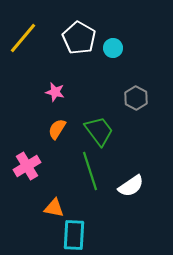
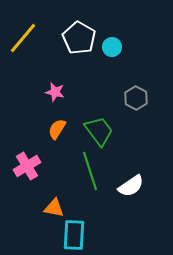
cyan circle: moved 1 px left, 1 px up
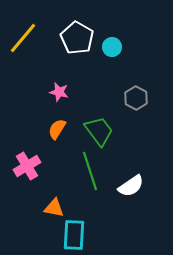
white pentagon: moved 2 px left
pink star: moved 4 px right
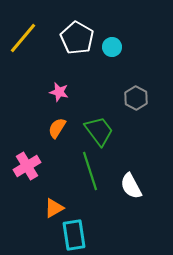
orange semicircle: moved 1 px up
white semicircle: rotated 96 degrees clockwise
orange triangle: rotated 40 degrees counterclockwise
cyan rectangle: rotated 12 degrees counterclockwise
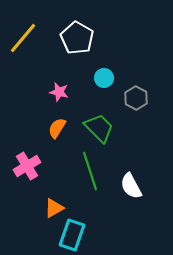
cyan circle: moved 8 px left, 31 px down
green trapezoid: moved 3 px up; rotated 8 degrees counterclockwise
cyan rectangle: moved 2 px left; rotated 28 degrees clockwise
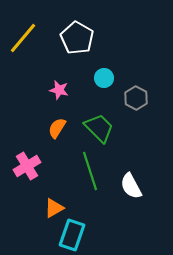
pink star: moved 2 px up
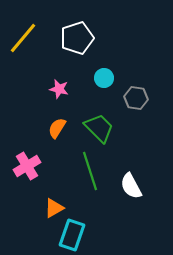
white pentagon: rotated 24 degrees clockwise
pink star: moved 1 px up
gray hexagon: rotated 20 degrees counterclockwise
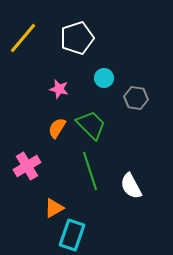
green trapezoid: moved 8 px left, 3 px up
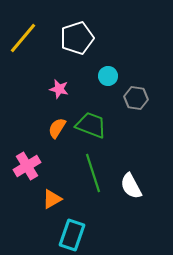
cyan circle: moved 4 px right, 2 px up
green trapezoid: rotated 24 degrees counterclockwise
green line: moved 3 px right, 2 px down
orange triangle: moved 2 px left, 9 px up
